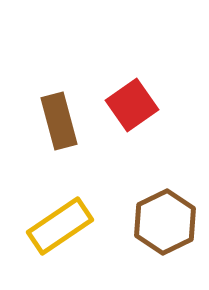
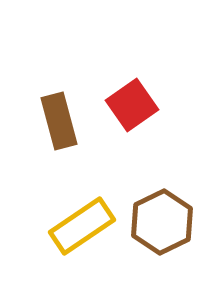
brown hexagon: moved 3 px left
yellow rectangle: moved 22 px right
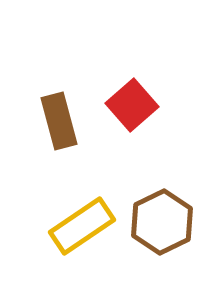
red square: rotated 6 degrees counterclockwise
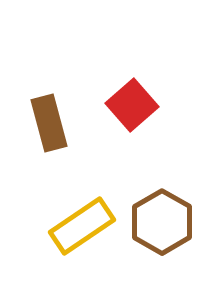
brown rectangle: moved 10 px left, 2 px down
brown hexagon: rotated 4 degrees counterclockwise
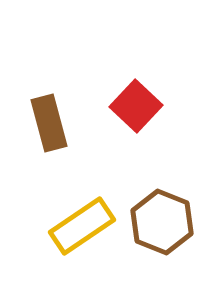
red square: moved 4 px right, 1 px down; rotated 6 degrees counterclockwise
brown hexagon: rotated 8 degrees counterclockwise
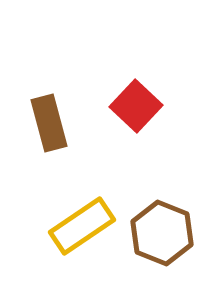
brown hexagon: moved 11 px down
